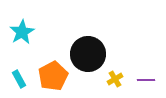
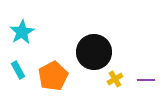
black circle: moved 6 px right, 2 px up
cyan rectangle: moved 1 px left, 9 px up
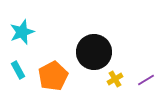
cyan star: rotated 10 degrees clockwise
purple line: rotated 30 degrees counterclockwise
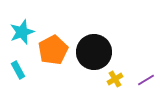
orange pentagon: moved 26 px up
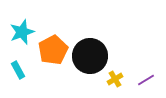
black circle: moved 4 px left, 4 px down
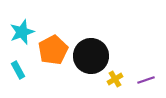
black circle: moved 1 px right
purple line: rotated 12 degrees clockwise
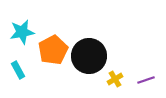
cyan star: rotated 10 degrees clockwise
black circle: moved 2 px left
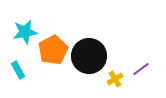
cyan star: moved 3 px right
purple line: moved 5 px left, 11 px up; rotated 18 degrees counterclockwise
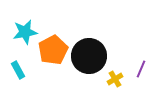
purple line: rotated 30 degrees counterclockwise
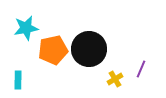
cyan star: moved 1 px right, 4 px up
orange pentagon: rotated 16 degrees clockwise
black circle: moved 7 px up
cyan rectangle: moved 10 px down; rotated 30 degrees clockwise
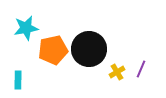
yellow cross: moved 2 px right, 7 px up
